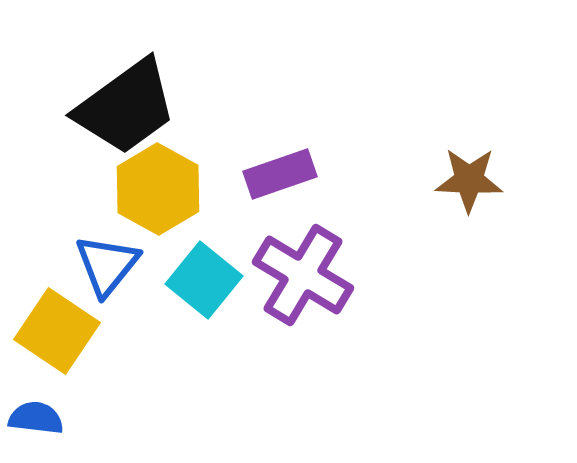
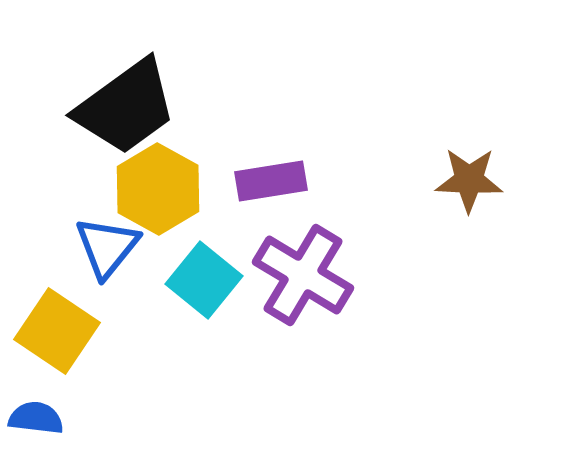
purple rectangle: moved 9 px left, 7 px down; rotated 10 degrees clockwise
blue triangle: moved 18 px up
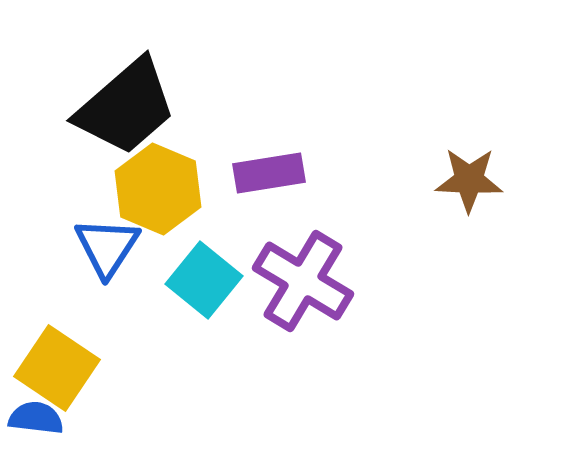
black trapezoid: rotated 5 degrees counterclockwise
purple rectangle: moved 2 px left, 8 px up
yellow hexagon: rotated 6 degrees counterclockwise
blue triangle: rotated 6 degrees counterclockwise
purple cross: moved 6 px down
yellow square: moved 37 px down
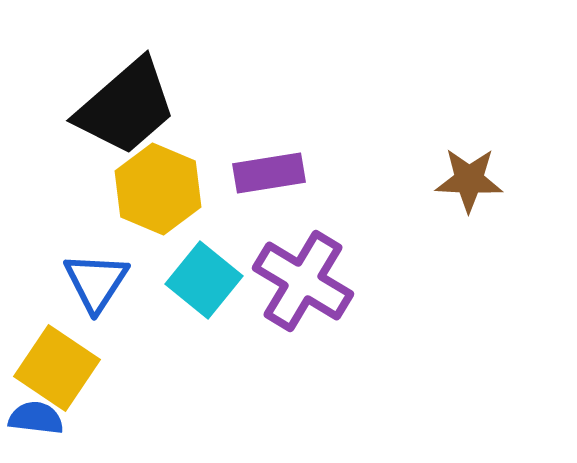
blue triangle: moved 11 px left, 35 px down
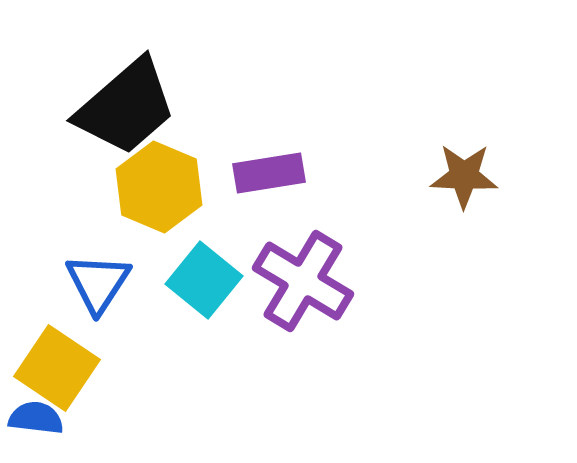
brown star: moved 5 px left, 4 px up
yellow hexagon: moved 1 px right, 2 px up
blue triangle: moved 2 px right, 1 px down
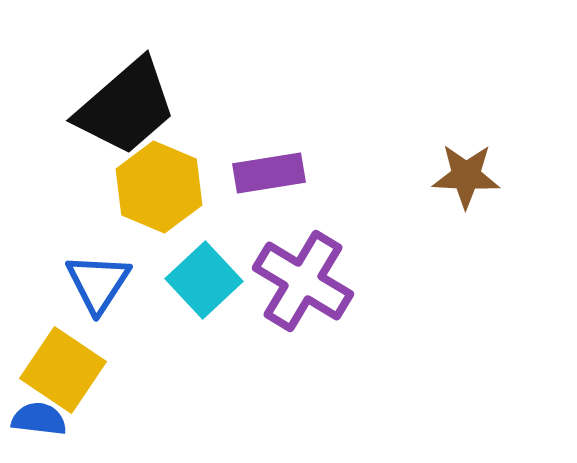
brown star: moved 2 px right
cyan square: rotated 8 degrees clockwise
yellow square: moved 6 px right, 2 px down
blue semicircle: moved 3 px right, 1 px down
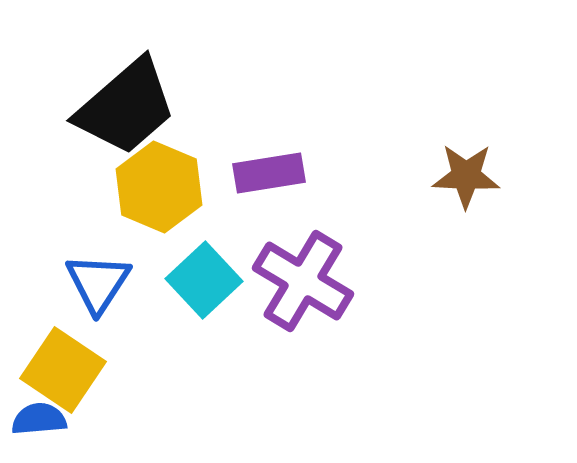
blue semicircle: rotated 12 degrees counterclockwise
